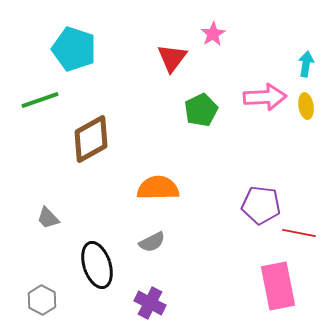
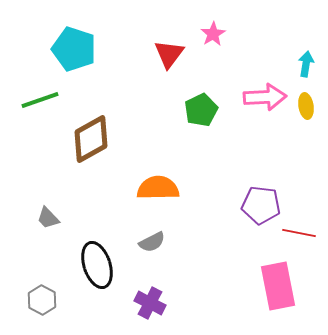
red triangle: moved 3 px left, 4 px up
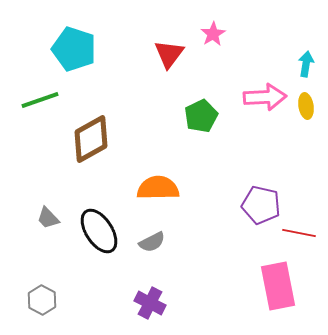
green pentagon: moved 6 px down
purple pentagon: rotated 6 degrees clockwise
black ellipse: moved 2 px right, 34 px up; rotated 15 degrees counterclockwise
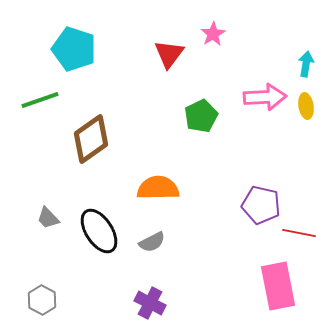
brown diamond: rotated 6 degrees counterclockwise
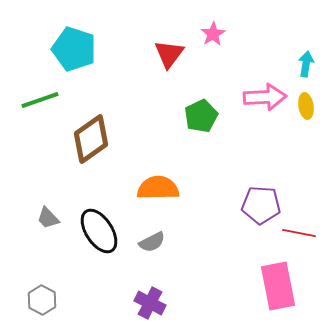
purple pentagon: rotated 9 degrees counterclockwise
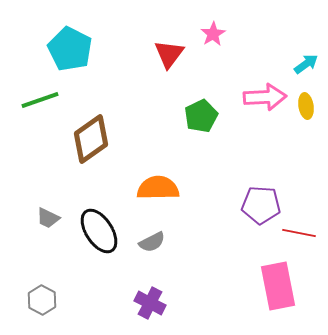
cyan pentagon: moved 4 px left; rotated 9 degrees clockwise
cyan arrow: rotated 45 degrees clockwise
gray trapezoid: rotated 20 degrees counterclockwise
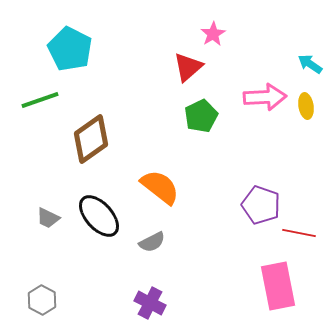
red triangle: moved 19 px right, 13 px down; rotated 12 degrees clockwise
cyan arrow: moved 4 px right; rotated 110 degrees counterclockwise
orange semicircle: moved 2 px right, 1 px up; rotated 39 degrees clockwise
purple pentagon: rotated 15 degrees clockwise
black ellipse: moved 15 px up; rotated 9 degrees counterclockwise
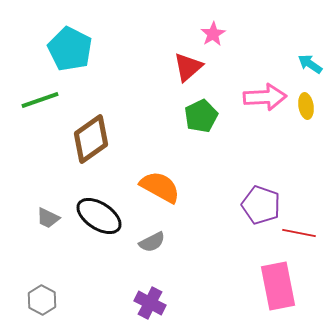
orange semicircle: rotated 9 degrees counterclockwise
black ellipse: rotated 15 degrees counterclockwise
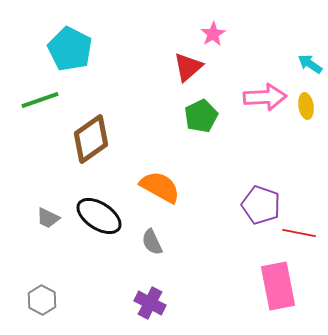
gray semicircle: rotated 92 degrees clockwise
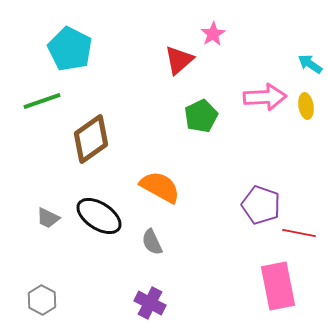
red triangle: moved 9 px left, 7 px up
green line: moved 2 px right, 1 px down
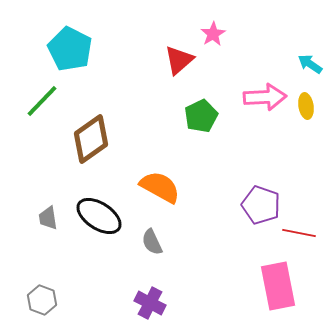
green line: rotated 27 degrees counterclockwise
gray trapezoid: rotated 55 degrees clockwise
gray hexagon: rotated 8 degrees counterclockwise
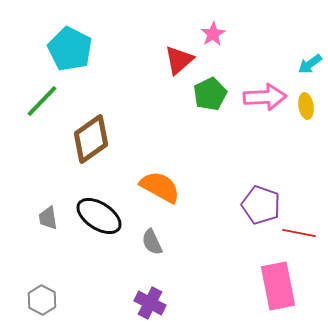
cyan arrow: rotated 70 degrees counterclockwise
green pentagon: moved 9 px right, 22 px up
gray hexagon: rotated 8 degrees clockwise
